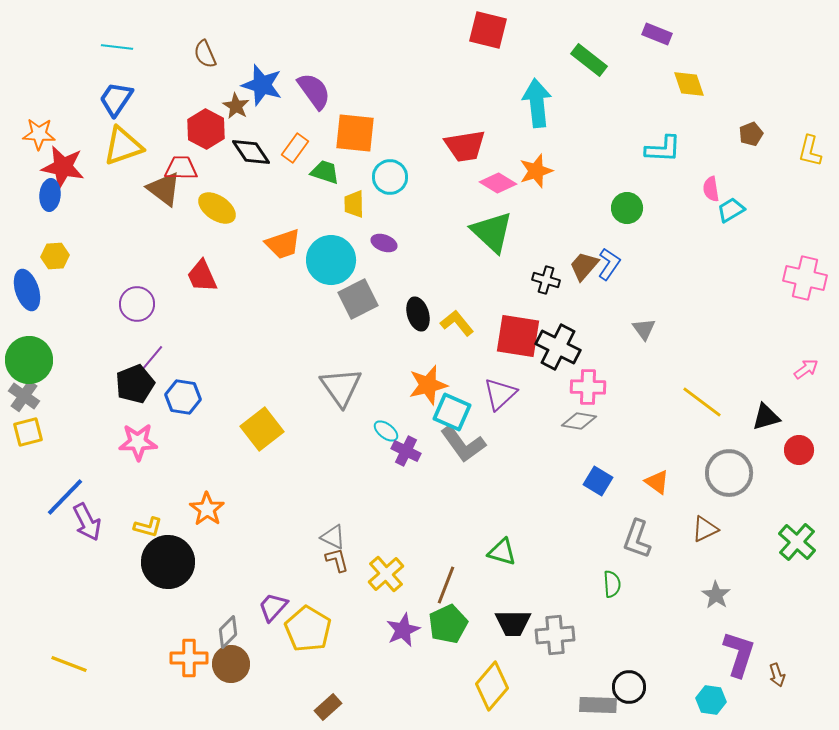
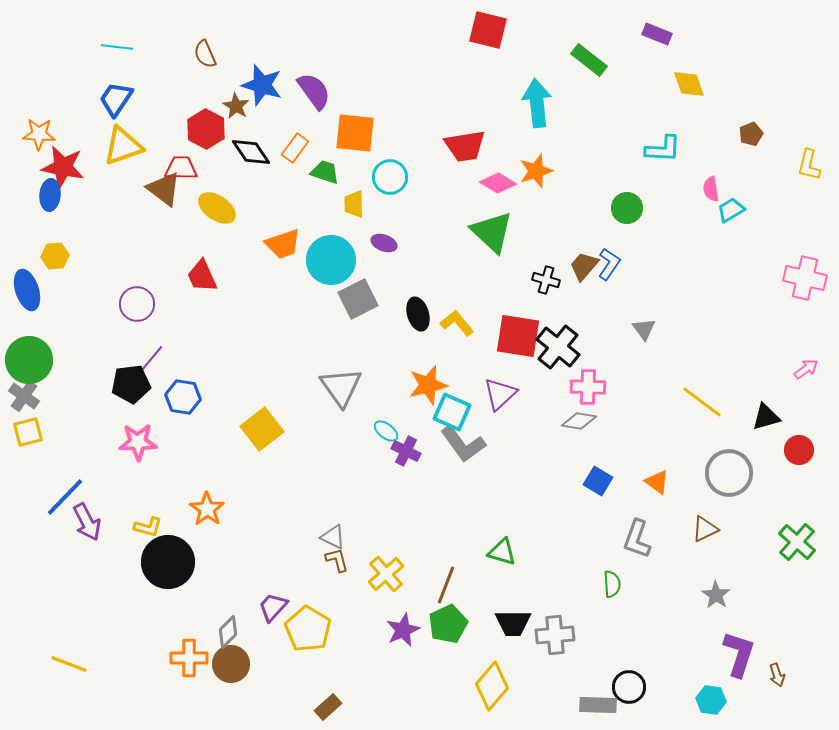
yellow L-shape at (810, 151): moved 1 px left, 14 px down
black cross at (558, 347): rotated 12 degrees clockwise
black pentagon at (135, 384): moved 4 px left; rotated 15 degrees clockwise
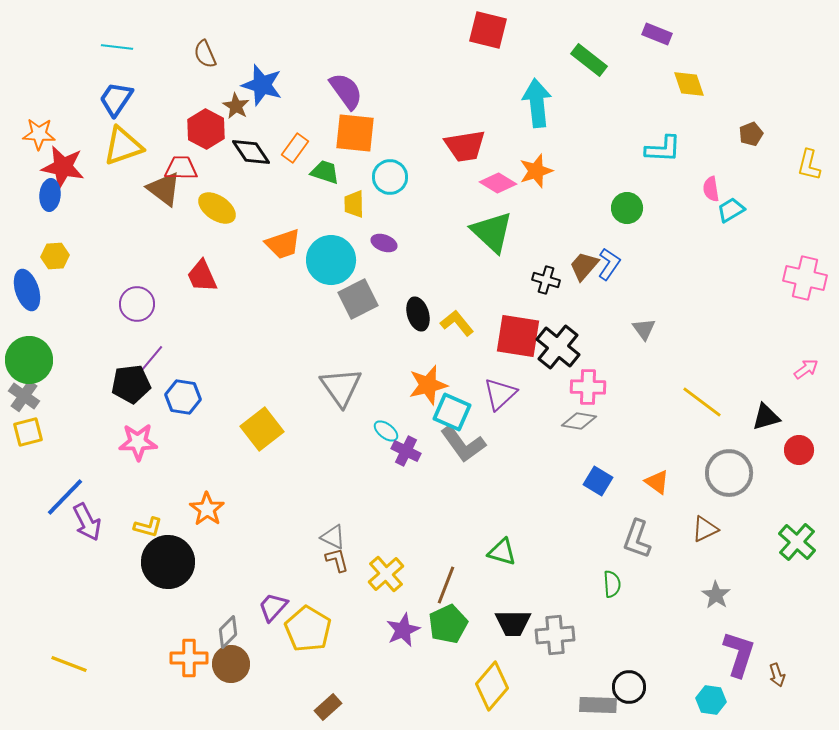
purple semicircle at (314, 91): moved 32 px right
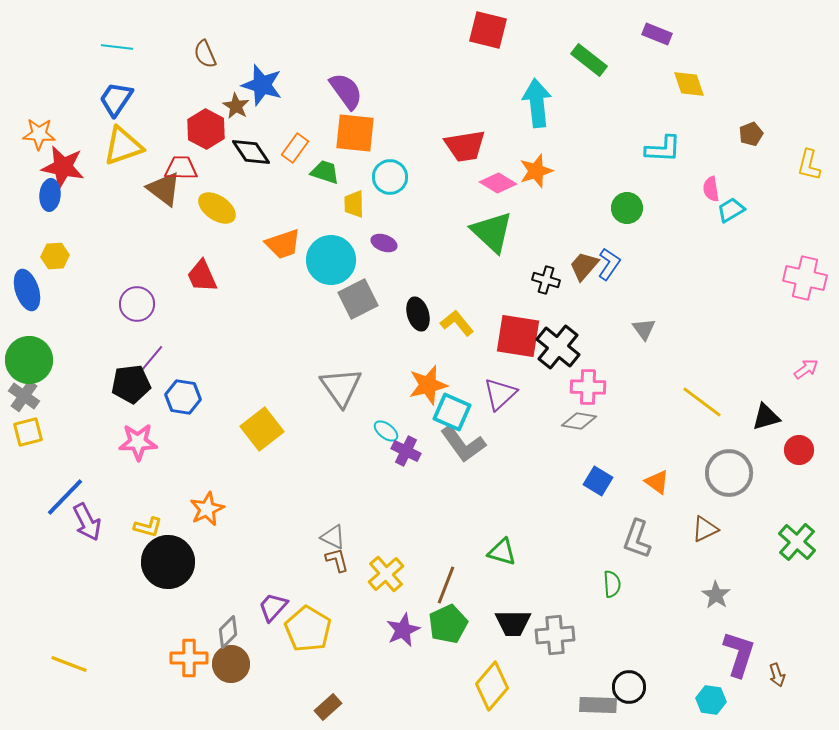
orange star at (207, 509): rotated 12 degrees clockwise
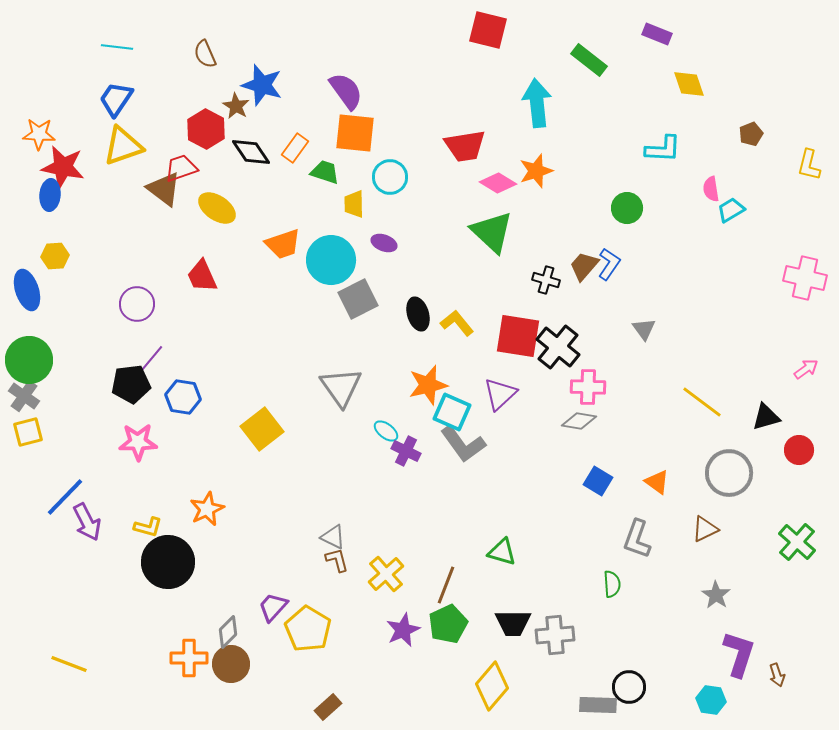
red trapezoid at (181, 168): rotated 20 degrees counterclockwise
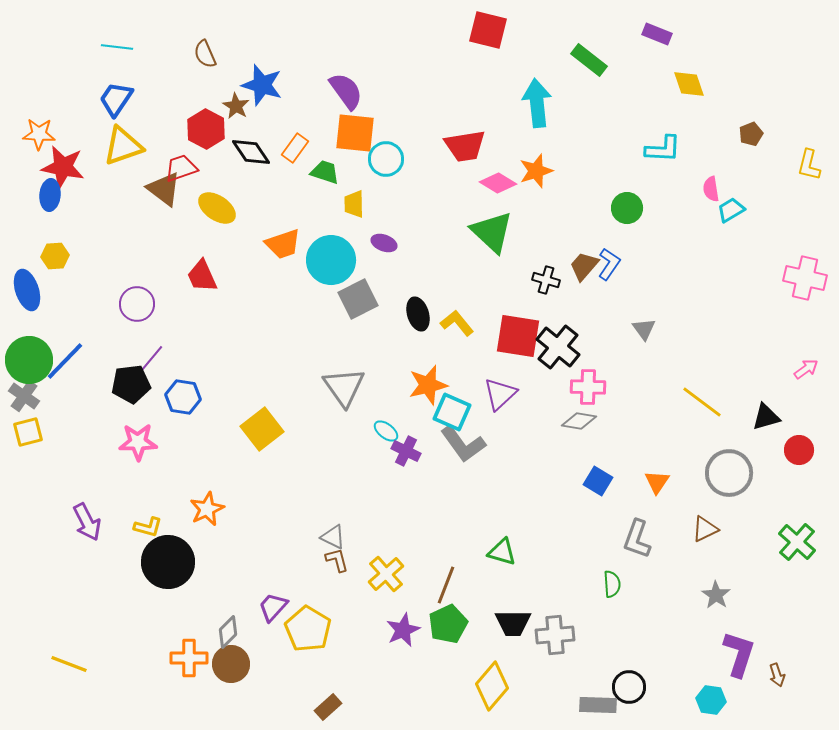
cyan circle at (390, 177): moved 4 px left, 18 px up
gray triangle at (341, 387): moved 3 px right
orange triangle at (657, 482): rotated 28 degrees clockwise
blue line at (65, 497): moved 136 px up
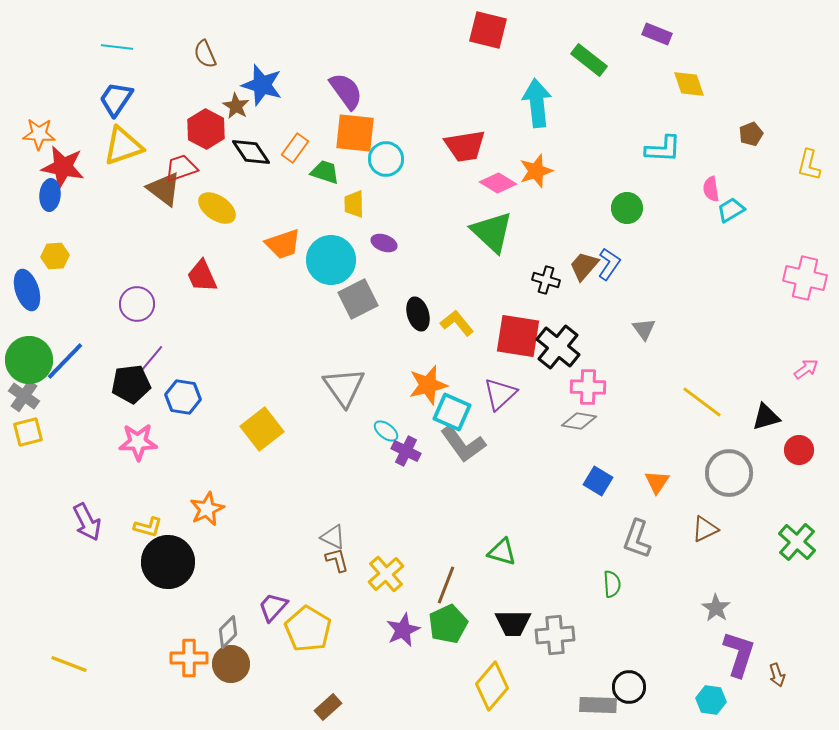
gray star at (716, 595): moved 13 px down
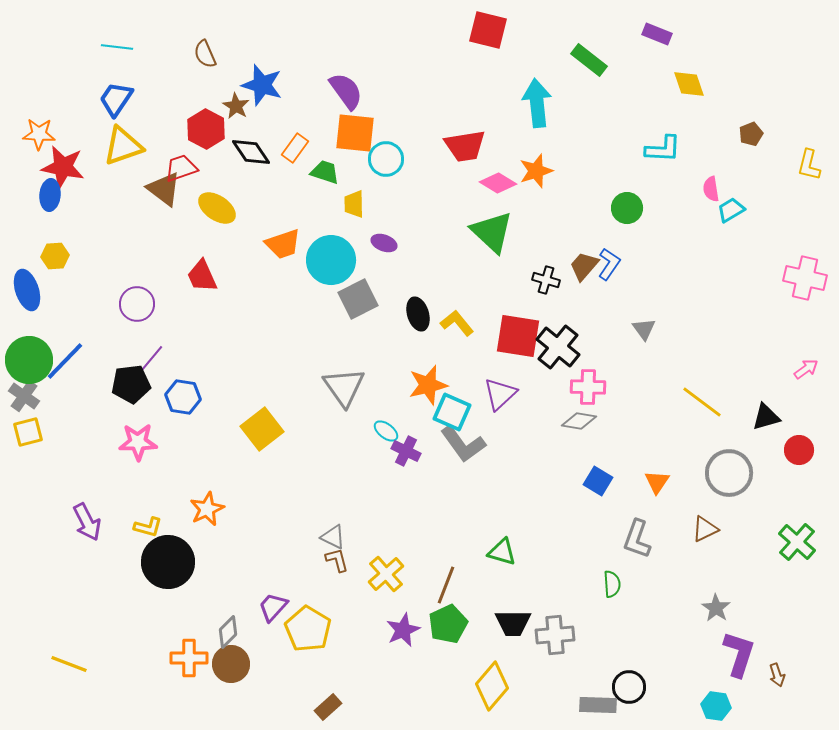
cyan hexagon at (711, 700): moved 5 px right, 6 px down
